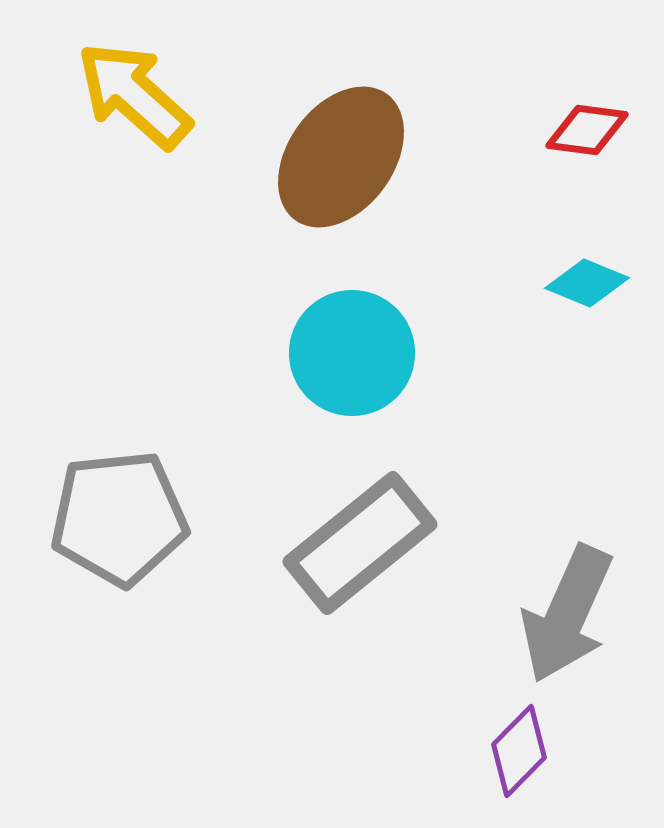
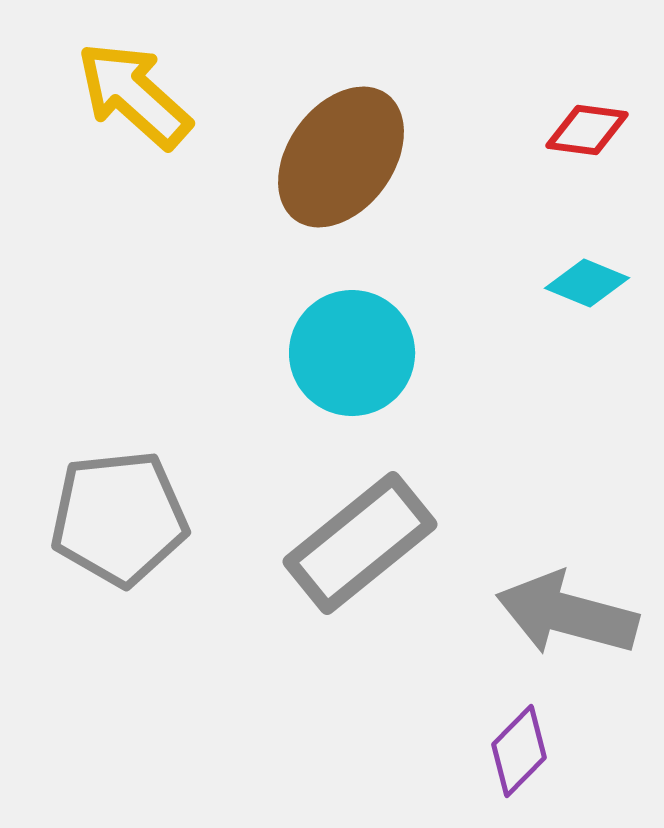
gray arrow: rotated 81 degrees clockwise
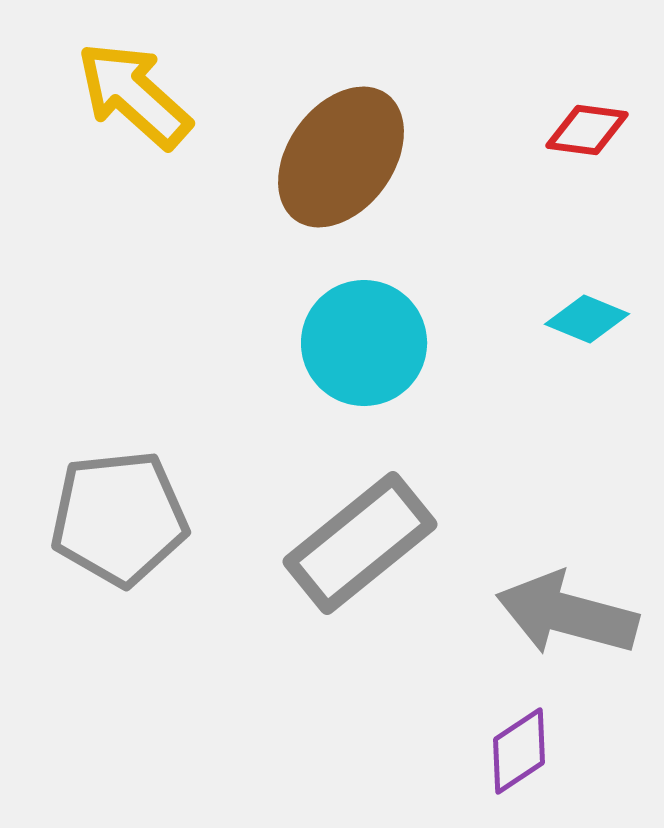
cyan diamond: moved 36 px down
cyan circle: moved 12 px right, 10 px up
purple diamond: rotated 12 degrees clockwise
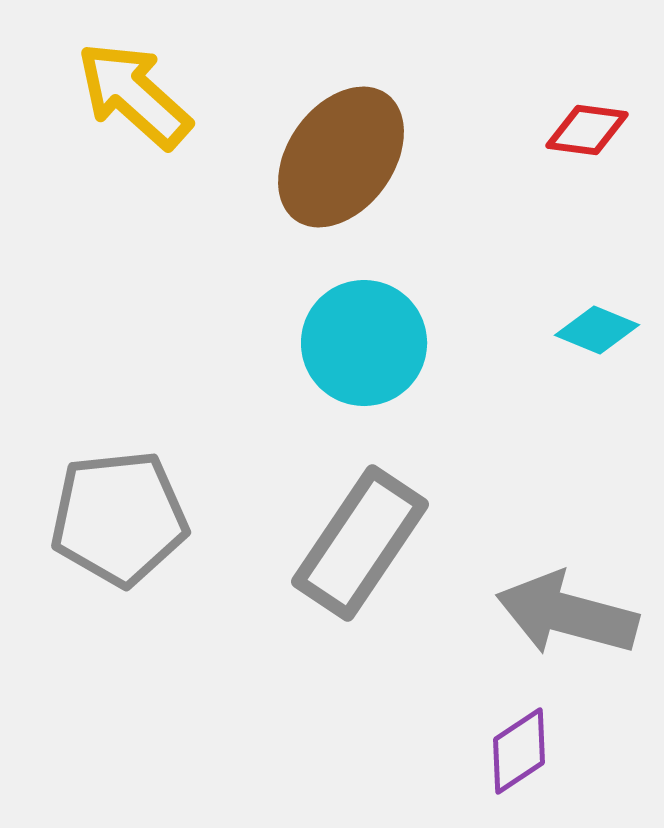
cyan diamond: moved 10 px right, 11 px down
gray rectangle: rotated 17 degrees counterclockwise
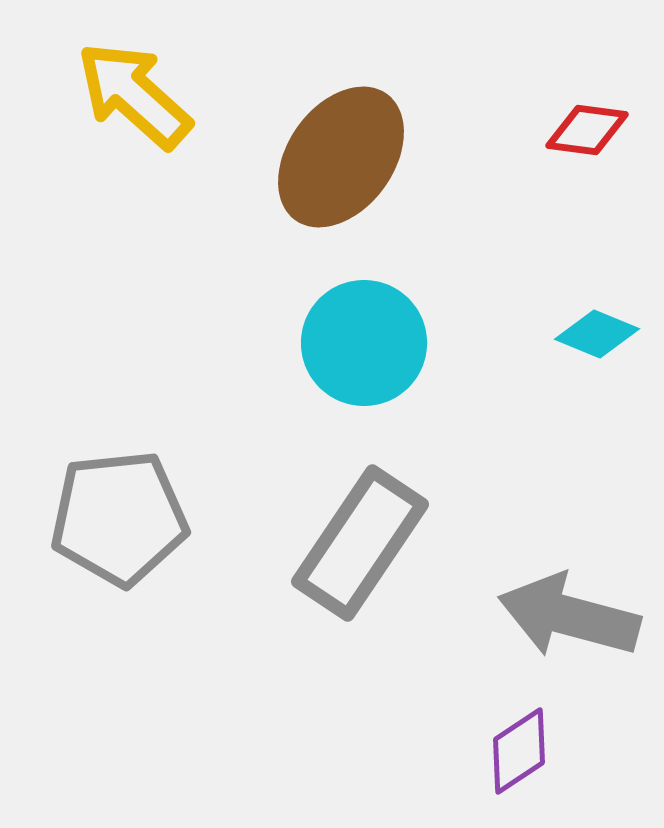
cyan diamond: moved 4 px down
gray arrow: moved 2 px right, 2 px down
